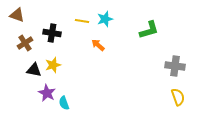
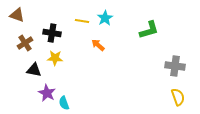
cyan star: moved 1 px up; rotated 14 degrees counterclockwise
yellow star: moved 2 px right, 7 px up; rotated 21 degrees clockwise
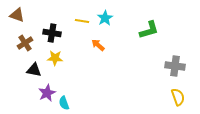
purple star: rotated 18 degrees clockwise
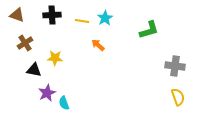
black cross: moved 18 px up; rotated 12 degrees counterclockwise
